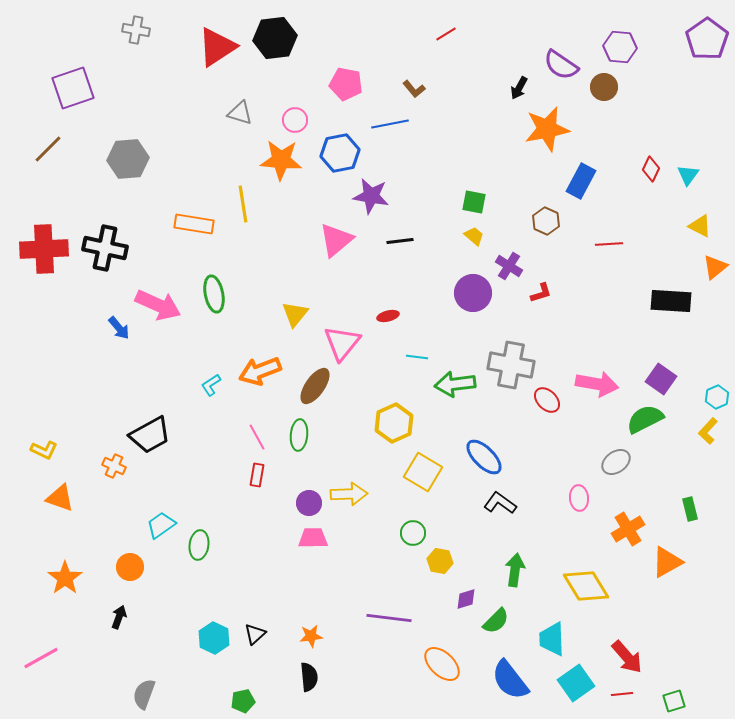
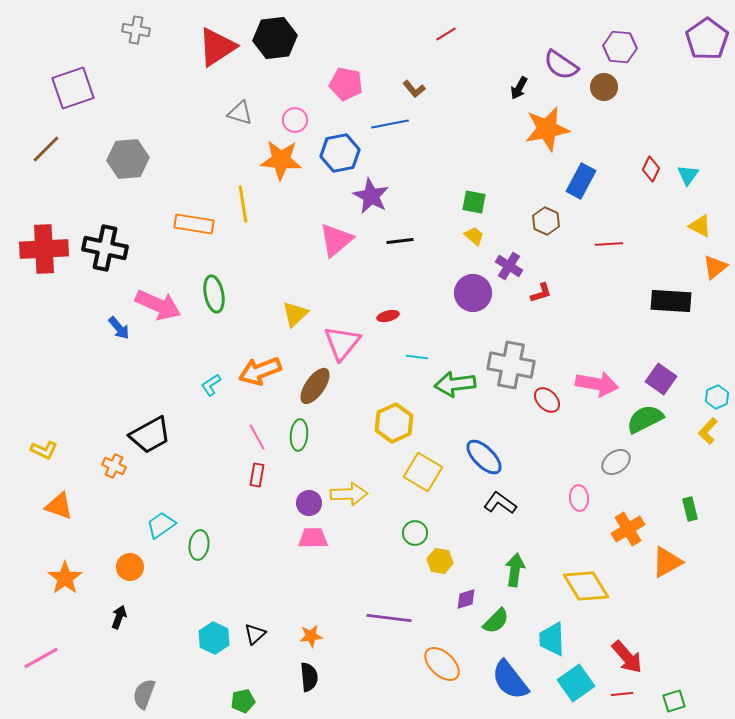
brown line at (48, 149): moved 2 px left
purple star at (371, 196): rotated 18 degrees clockwise
yellow triangle at (295, 314): rotated 8 degrees clockwise
orange triangle at (60, 498): moved 1 px left, 8 px down
green circle at (413, 533): moved 2 px right
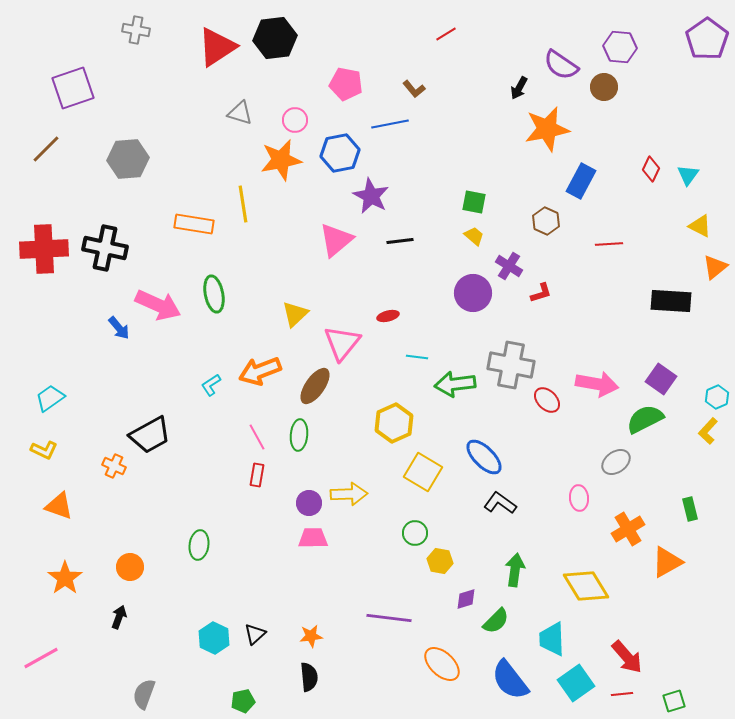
orange star at (281, 160): rotated 15 degrees counterclockwise
cyan trapezoid at (161, 525): moved 111 px left, 127 px up
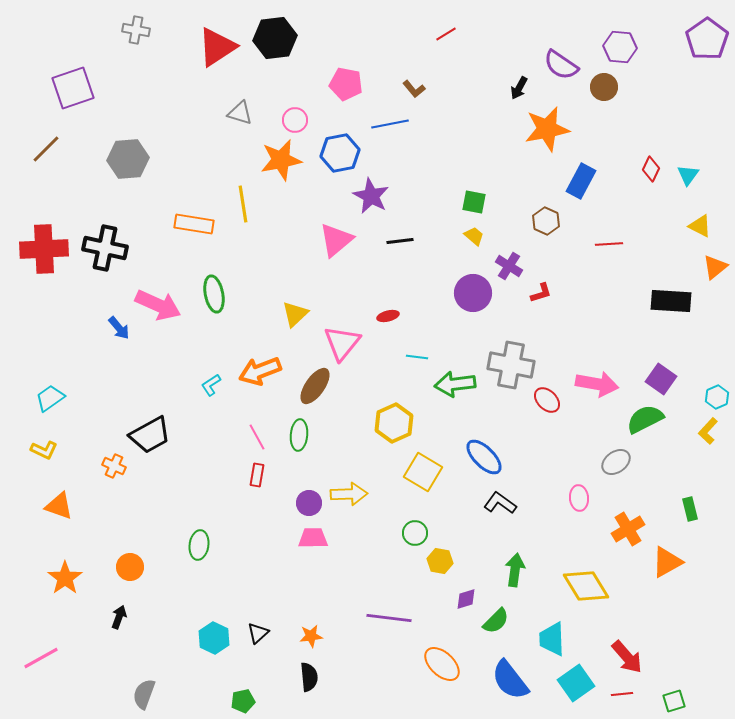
black triangle at (255, 634): moved 3 px right, 1 px up
